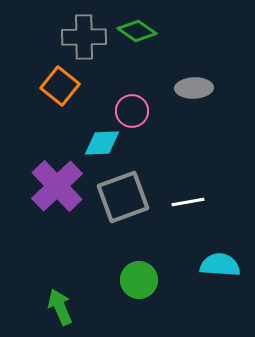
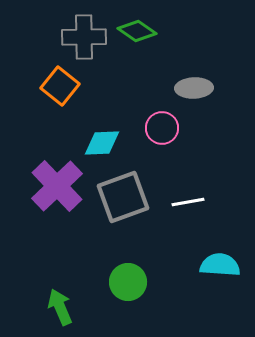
pink circle: moved 30 px right, 17 px down
green circle: moved 11 px left, 2 px down
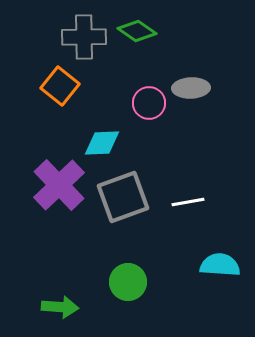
gray ellipse: moved 3 px left
pink circle: moved 13 px left, 25 px up
purple cross: moved 2 px right, 1 px up
green arrow: rotated 117 degrees clockwise
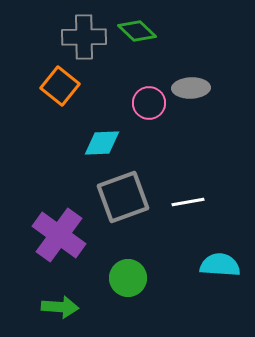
green diamond: rotated 9 degrees clockwise
purple cross: moved 50 px down; rotated 10 degrees counterclockwise
green circle: moved 4 px up
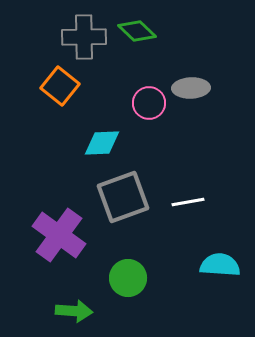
green arrow: moved 14 px right, 4 px down
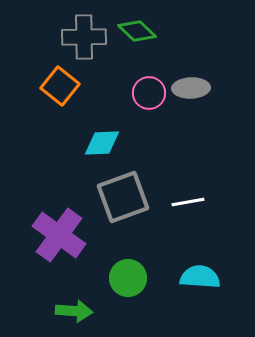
pink circle: moved 10 px up
cyan semicircle: moved 20 px left, 12 px down
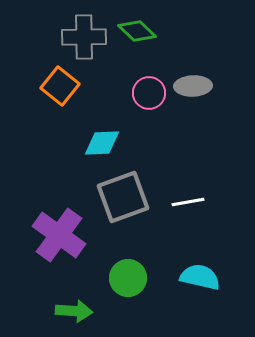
gray ellipse: moved 2 px right, 2 px up
cyan semicircle: rotated 9 degrees clockwise
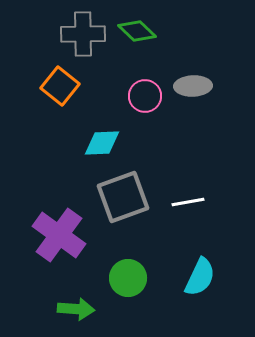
gray cross: moved 1 px left, 3 px up
pink circle: moved 4 px left, 3 px down
cyan semicircle: rotated 102 degrees clockwise
green arrow: moved 2 px right, 2 px up
